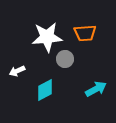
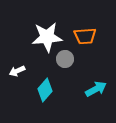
orange trapezoid: moved 3 px down
cyan diamond: rotated 20 degrees counterclockwise
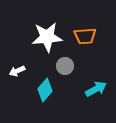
gray circle: moved 7 px down
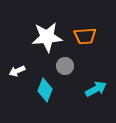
cyan diamond: rotated 20 degrees counterclockwise
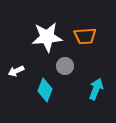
white arrow: moved 1 px left
cyan arrow: rotated 40 degrees counterclockwise
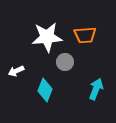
orange trapezoid: moved 1 px up
gray circle: moved 4 px up
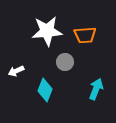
white star: moved 6 px up
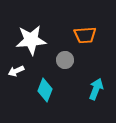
white star: moved 16 px left, 9 px down
gray circle: moved 2 px up
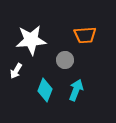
white arrow: rotated 35 degrees counterclockwise
cyan arrow: moved 20 px left, 1 px down
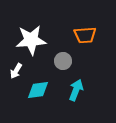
gray circle: moved 2 px left, 1 px down
cyan diamond: moved 7 px left; rotated 60 degrees clockwise
